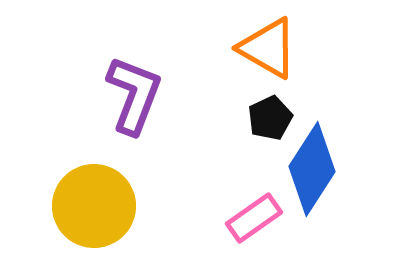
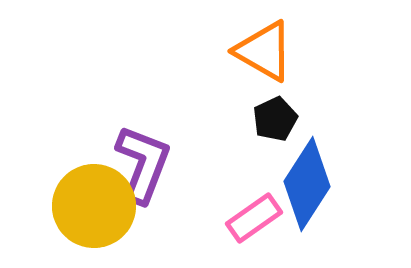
orange triangle: moved 4 px left, 3 px down
purple L-shape: moved 9 px right, 69 px down
black pentagon: moved 5 px right, 1 px down
blue diamond: moved 5 px left, 15 px down
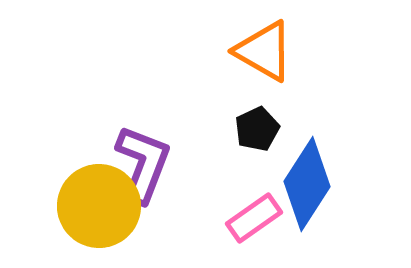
black pentagon: moved 18 px left, 10 px down
yellow circle: moved 5 px right
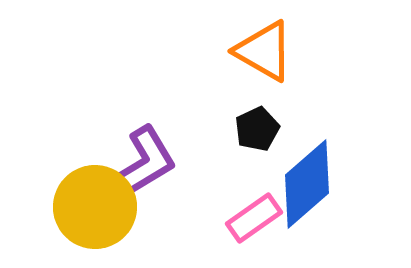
purple L-shape: rotated 38 degrees clockwise
blue diamond: rotated 16 degrees clockwise
yellow circle: moved 4 px left, 1 px down
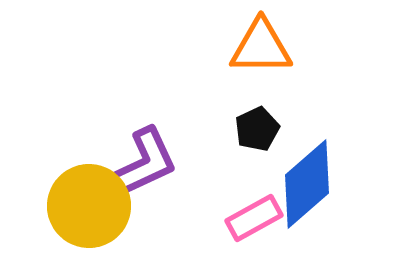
orange triangle: moved 3 px left, 4 px up; rotated 30 degrees counterclockwise
purple L-shape: rotated 6 degrees clockwise
yellow circle: moved 6 px left, 1 px up
pink rectangle: rotated 6 degrees clockwise
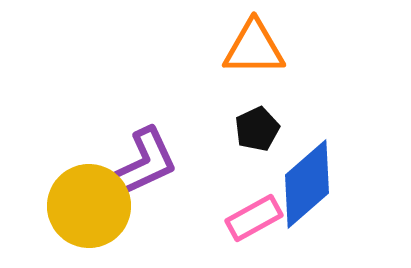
orange triangle: moved 7 px left, 1 px down
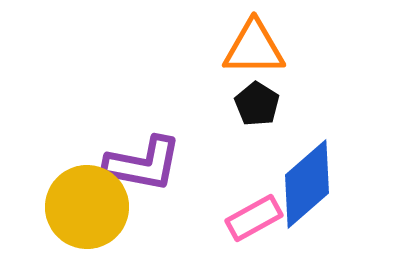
black pentagon: moved 25 px up; rotated 15 degrees counterclockwise
purple L-shape: rotated 36 degrees clockwise
yellow circle: moved 2 px left, 1 px down
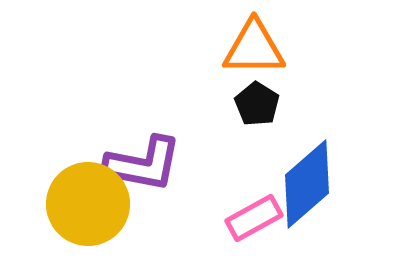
yellow circle: moved 1 px right, 3 px up
